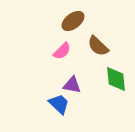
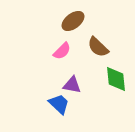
brown semicircle: moved 1 px down
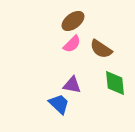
brown semicircle: moved 3 px right, 2 px down; rotated 10 degrees counterclockwise
pink semicircle: moved 10 px right, 7 px up
green diamond: moved 1 px left, 4 px down
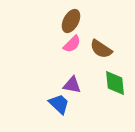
brown ellipse: moved 2 px left; rotated 25 degrees counterclockwise
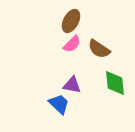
brown semicircle: moved 2 px left
